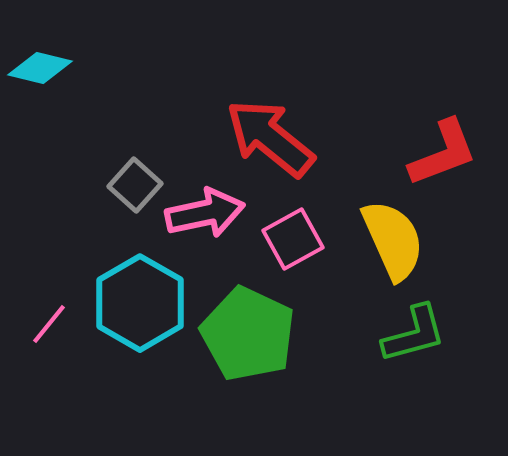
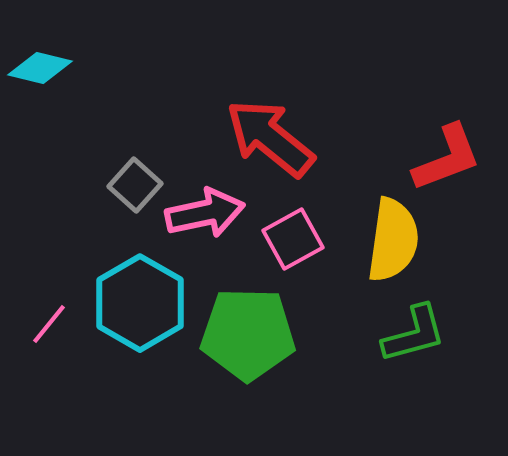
red L-shape: moved 4 px right, 5 px down
yellow semicircle: rotated 32 degrees clockwise
green pentagon: rotated 24 degrees counterclockwise
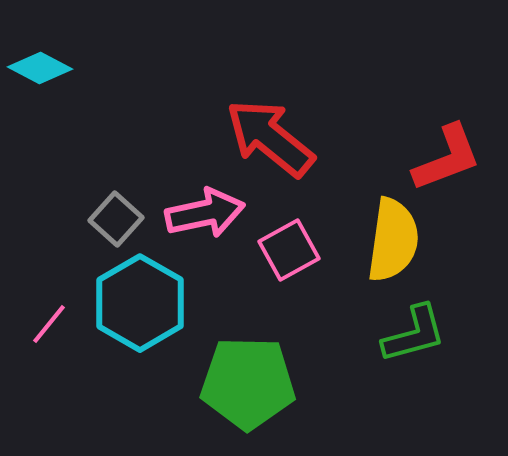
cyan diamond: rotated 14 degrees clockwise
gray square: moved 19 px left, 34 px down
pink square: moved 4 px left, 11 px down
green pentagon: moved 49 px down
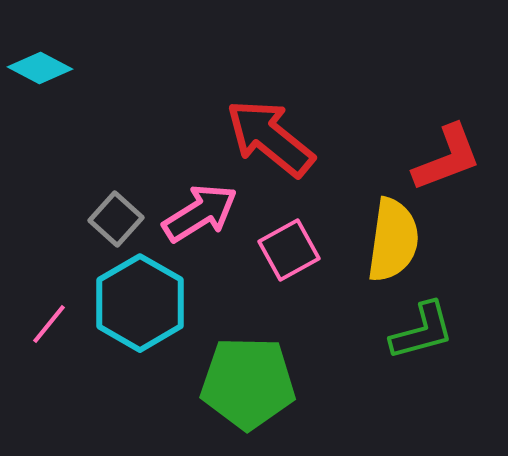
pink arrow: moved 5 px left; rotated 20 degrees counterclockwise
green L-shape: moved 8 px right, 3 px up
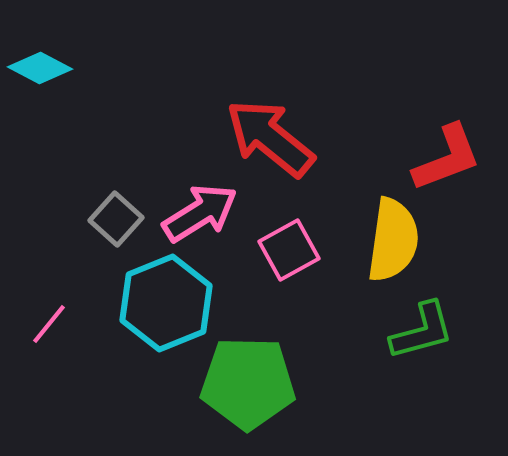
cyan hexagon: moved 26 px right; rotated 8 degrees clockwise
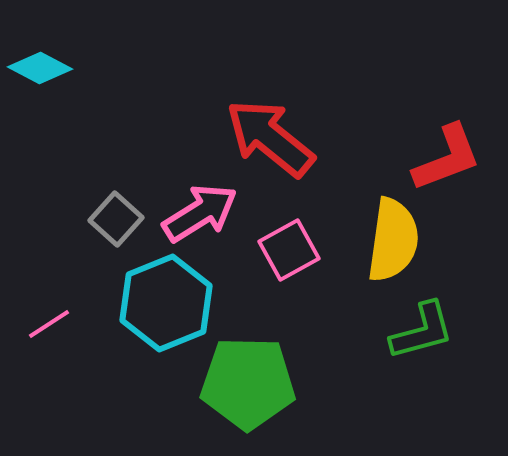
pink line: rotated 18 degrees clockwise
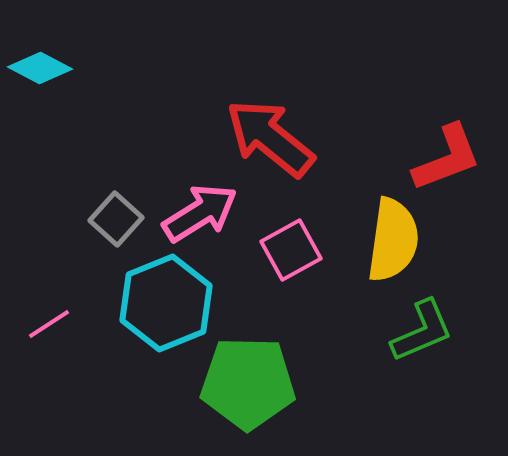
pink square: moved 2 px right
green L-shape: rotated 8 degrees counterclockwise
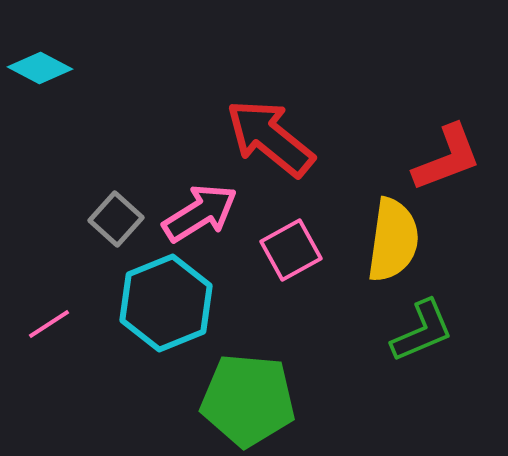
green pentagon: moved 17 px down; rotated 4 degrees clockwise
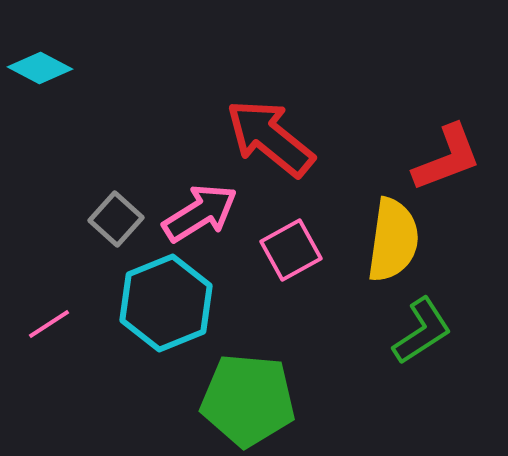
green L-shape: rotated 10 degrees counterclockwise
